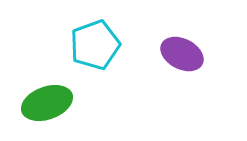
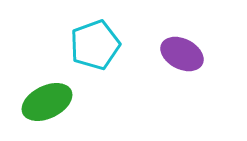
green ellipse: moved 1 px up; rotated 6 degrees counterclockwise
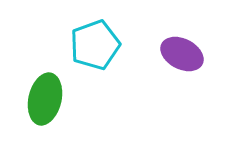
green ellipse: moved 2 px left, 3 px up; rotated 51 degrees counterclockwise
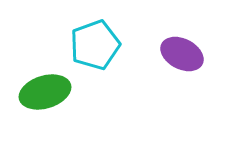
green ellipse: moved 7 px up; rotated 60 degrees clockwise
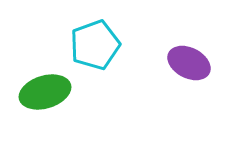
purple ellipse: moved 7 px right, 9 px down
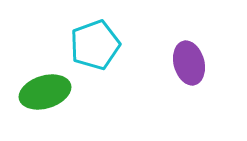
purple ellipse: rotated 48 degrees clockwise
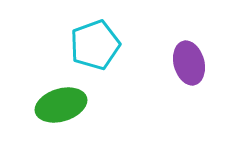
green ellipse: moved 16 px right, 13 px down
